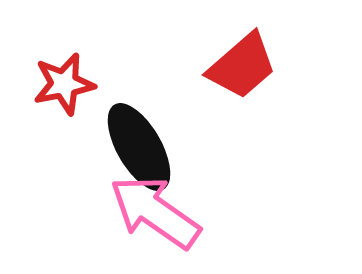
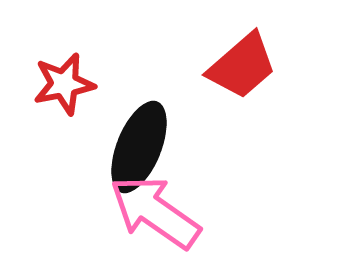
black ellipse: rotated 52 degrees clockwise
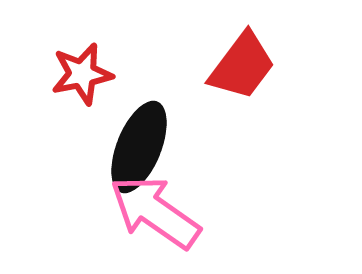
red trapezoid: rotated 12 degrees counterclockwise
red star: moved 18 px right, 10 px up
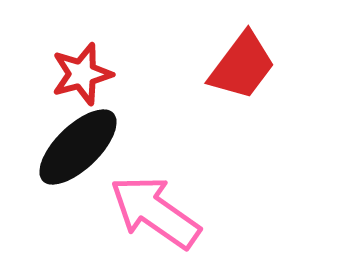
red star: rotated 4 degrees counterclockwise
black ellipse: moved 61 px left; rotated 24 degrees clockwise
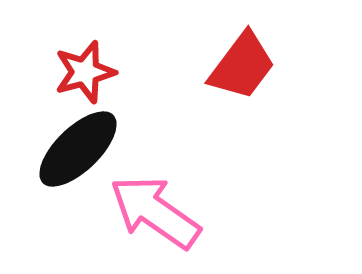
red star: moved 3 px right, 2 px up
black ellipse: moved 2 px down
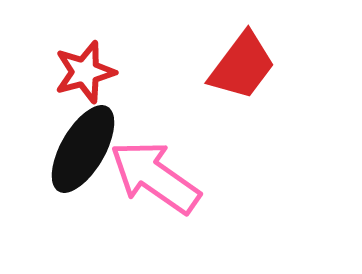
black ellipse: moved 5 px right; rotated 16 degrees counterclockwise
pink arrow: moved 35 px up
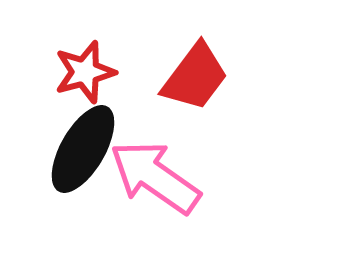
red trapezoid: moved 47 px left, 11 px down
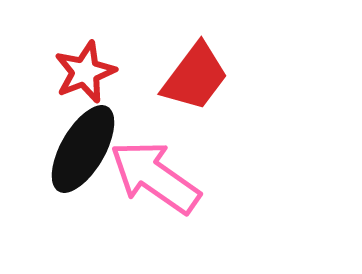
red star: rotated 6 degrees counterclockwise
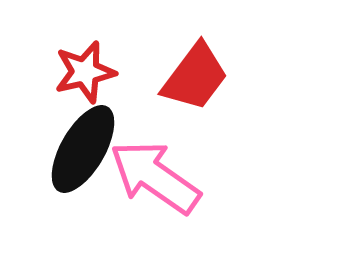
red star: rotated 8 degrees clockwise
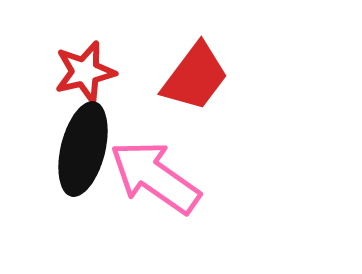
black ellipse: rotated 16 degrees counterclockwise
